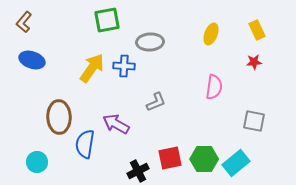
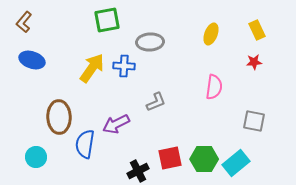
purple arrow: rotated 56 degrees counterclockwise
cyan circle: moved 1 px left, 5 px up
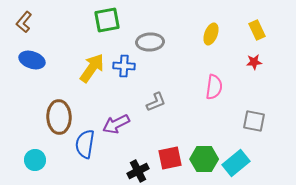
cyan circle: moved 1 px left, 3 px down
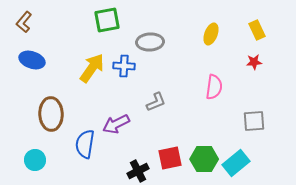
brown ellipse: moved 8 px left, 3 px up
gray square: rotated 15 degrees counterclockwise
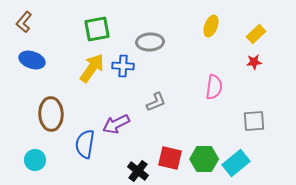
green square: moved 10 px left, 9 px down
yellow rectangle: moved 1 px left, 4 px down; rotated 72 degrees clockwise
yellow ellipse: moved 8 px up
blue cross: moved 1 px left
red square: rotated 25 degrees clockwise
black cross: rotated 25 degrees counterclockwise
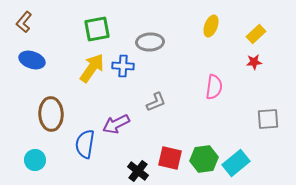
gray square: moved 14 px right, 2 px up
green hexagon: rotated 8 degrees counterclockwise
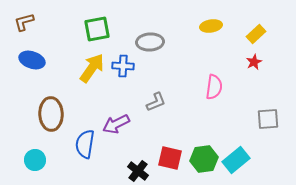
brown L-shape: rotated 35 degrees clockwise
yellow ellipse: rotated 60 degrees clockwise
red star: rotated 21 degrees counterclockwise
cyan rectangle: moved 3 px up
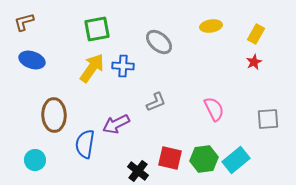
yellow rectangle: rotated 18 degrees counterclockwise
gray ellipse: moved 9 px right; rotated 44 degrees clockwise
pink semicircle: moved 22 px down; rotated 35 degrees counterclockwise
brown ellipse: moved 3 px right, 1 px down
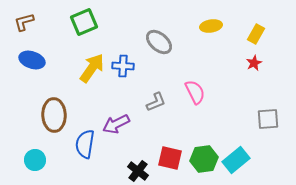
green square: moved 13 px left, 7 px up; rotated 12 degrees counterclockwise
red star: moved 1 px down
pink semicircle: moved 19 px left, 17 px up
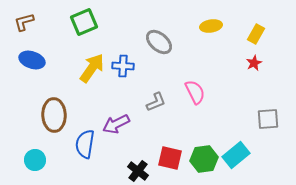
cyan rectangle: moved 5 px up
